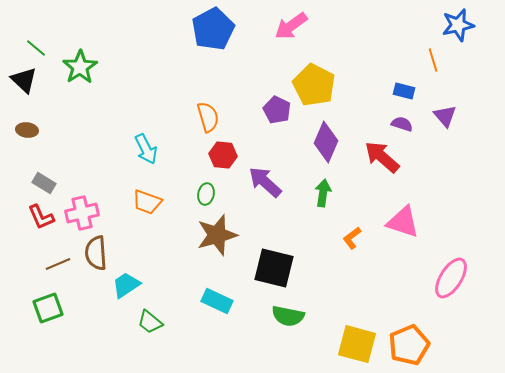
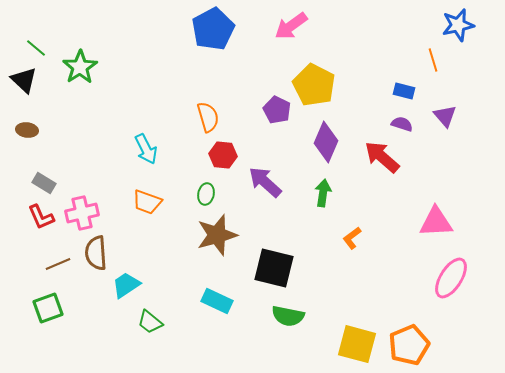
pink triangle: moved 33 px right; rotated 21 degrees counterclockwise
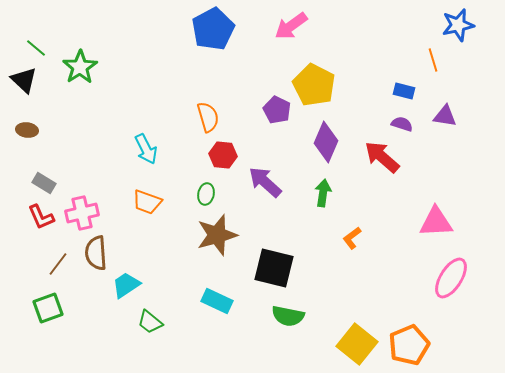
purple triangle: rotated 40 degrees counterclockwise
brown line: rotated 30 degrees counterclockwise
yellow square: rotated 24 degrees clockwise
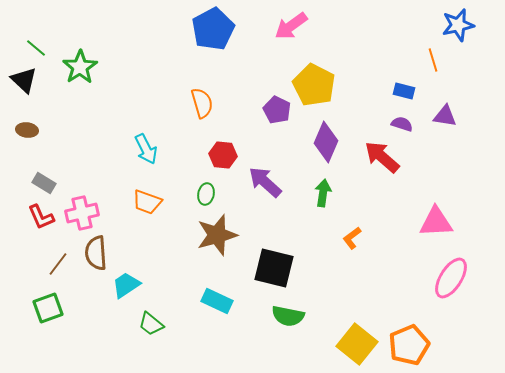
orange semicircle: moved 6 px left, 14 px up
green trapezoid: moved 1 px right, 2 px down
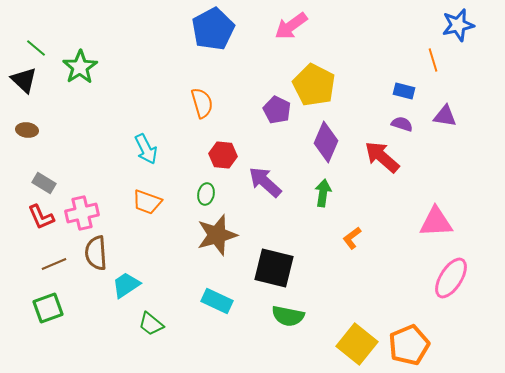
brown line: moved 4 px left; rotated 30 degrees clockwise
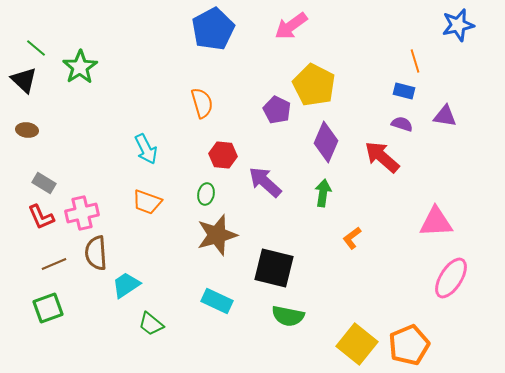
orange line: moved 18 px left, 1 px down
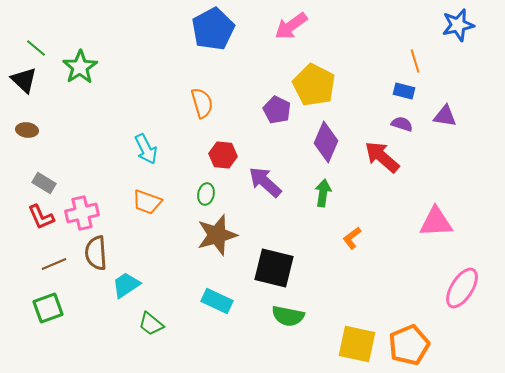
pink ellipse: moved 11 px right, 10 px down
yellow square: rotated 27 degrees counterclockwise
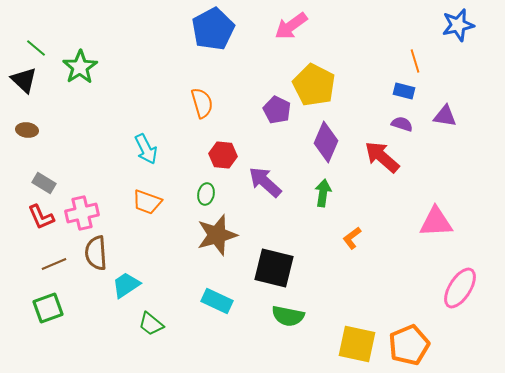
pink ellipse: moved 2 px left
